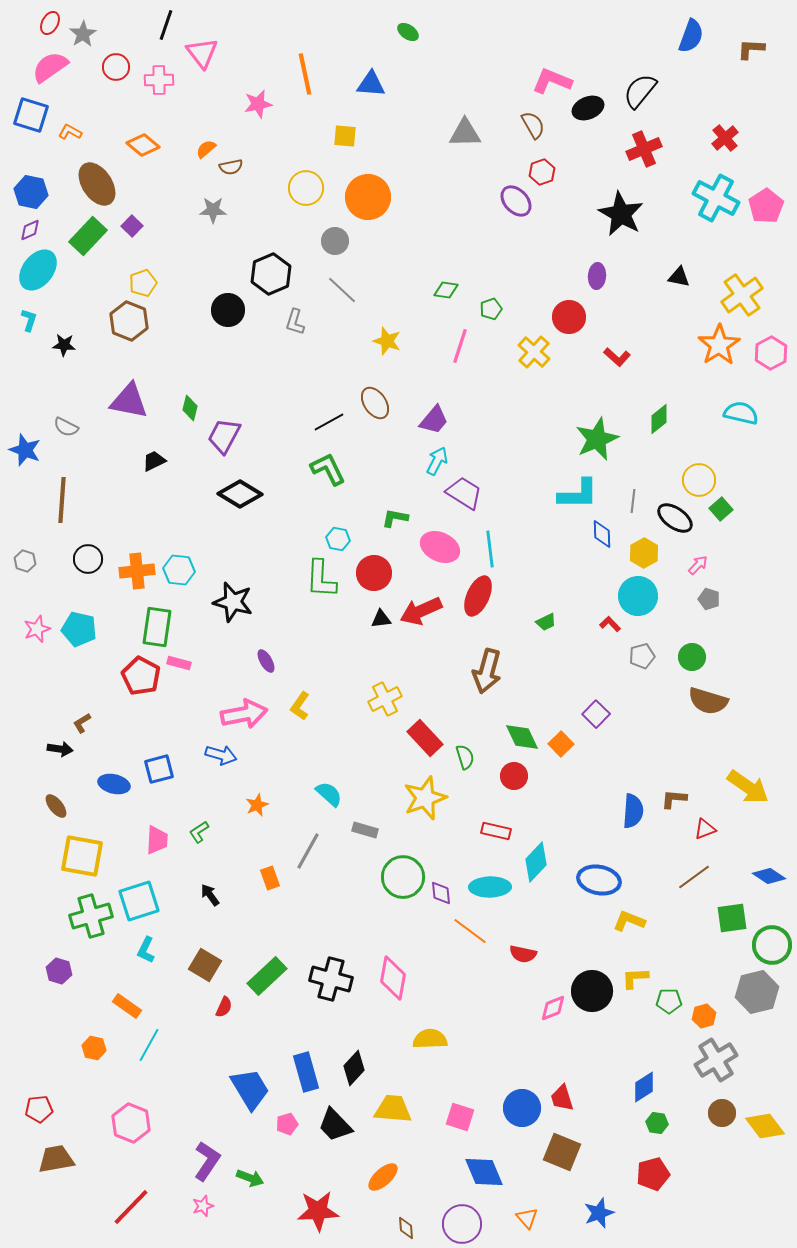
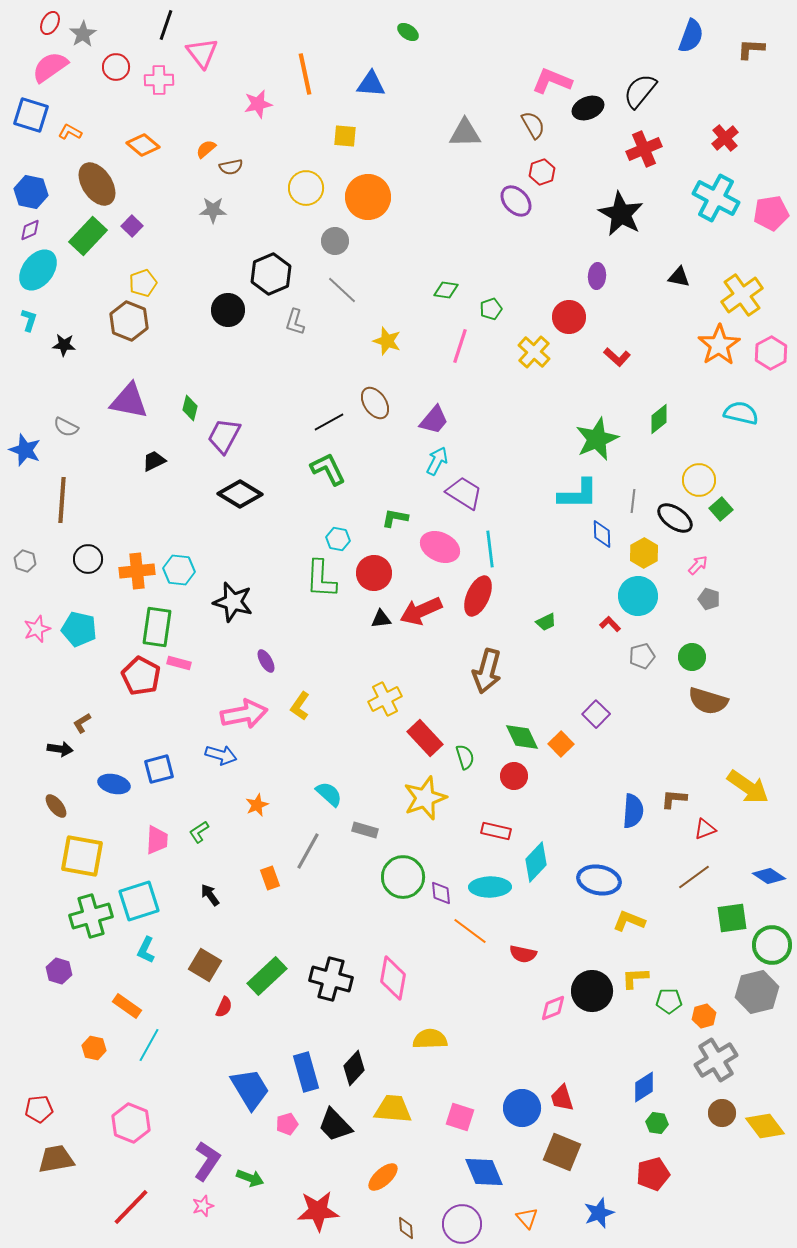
pink pentagon at (766, 206): moved 5 px right, 7 px down; rotated 24 degrees clockwise
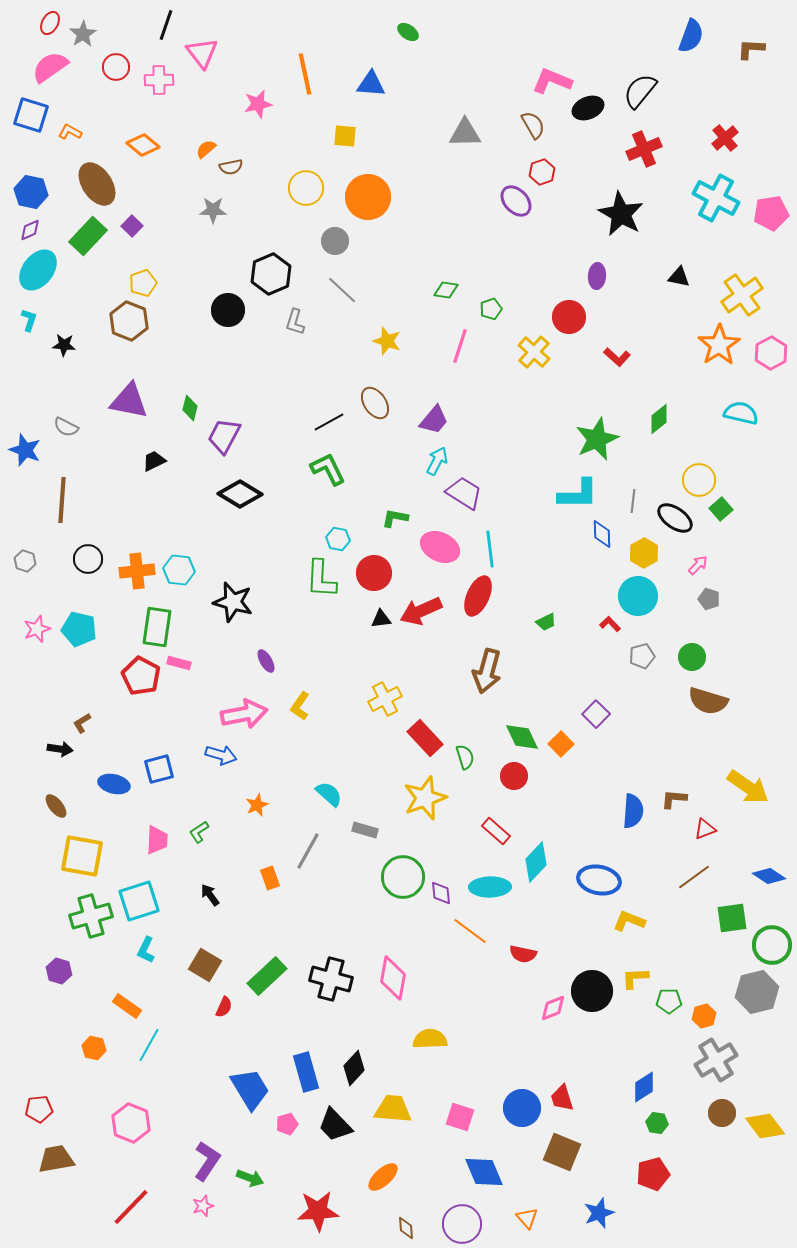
red rectangle at (496, 831): rotated 28 degrees clockwise
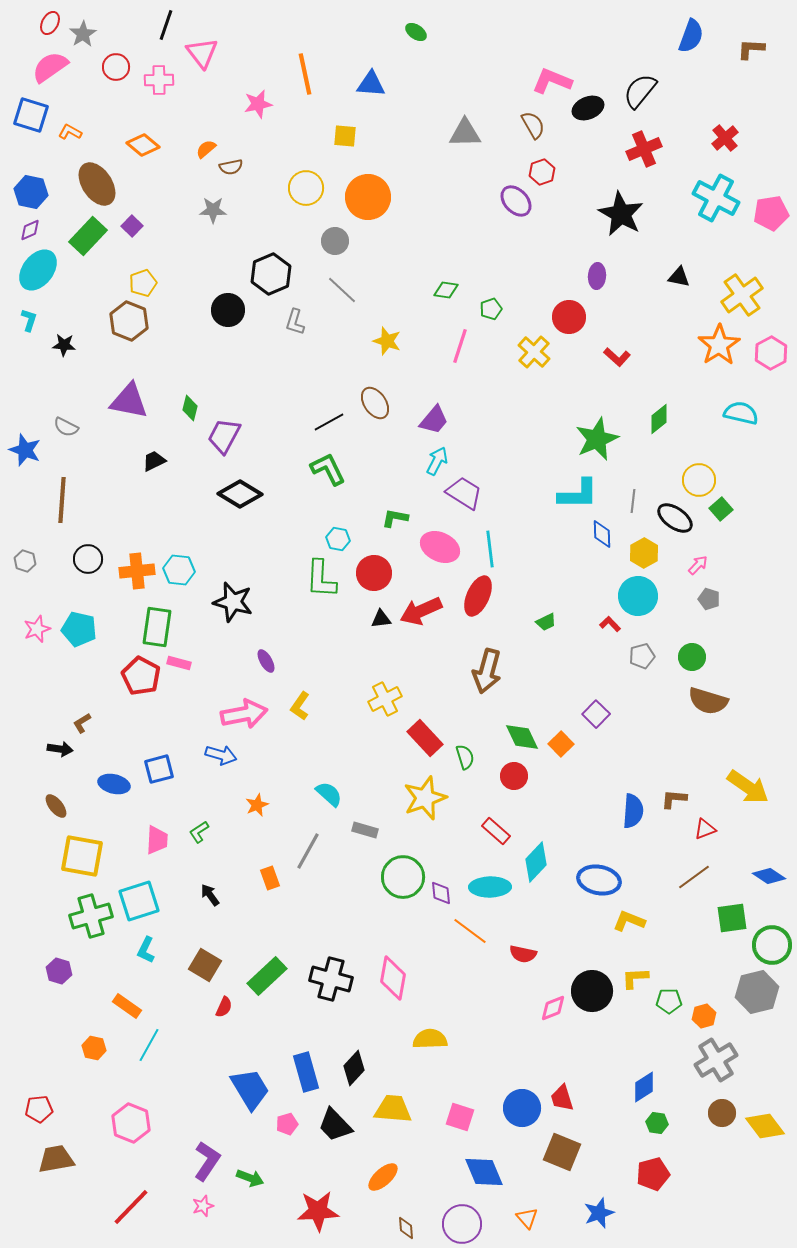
green ellipse at (408, 32): moved 8 px right
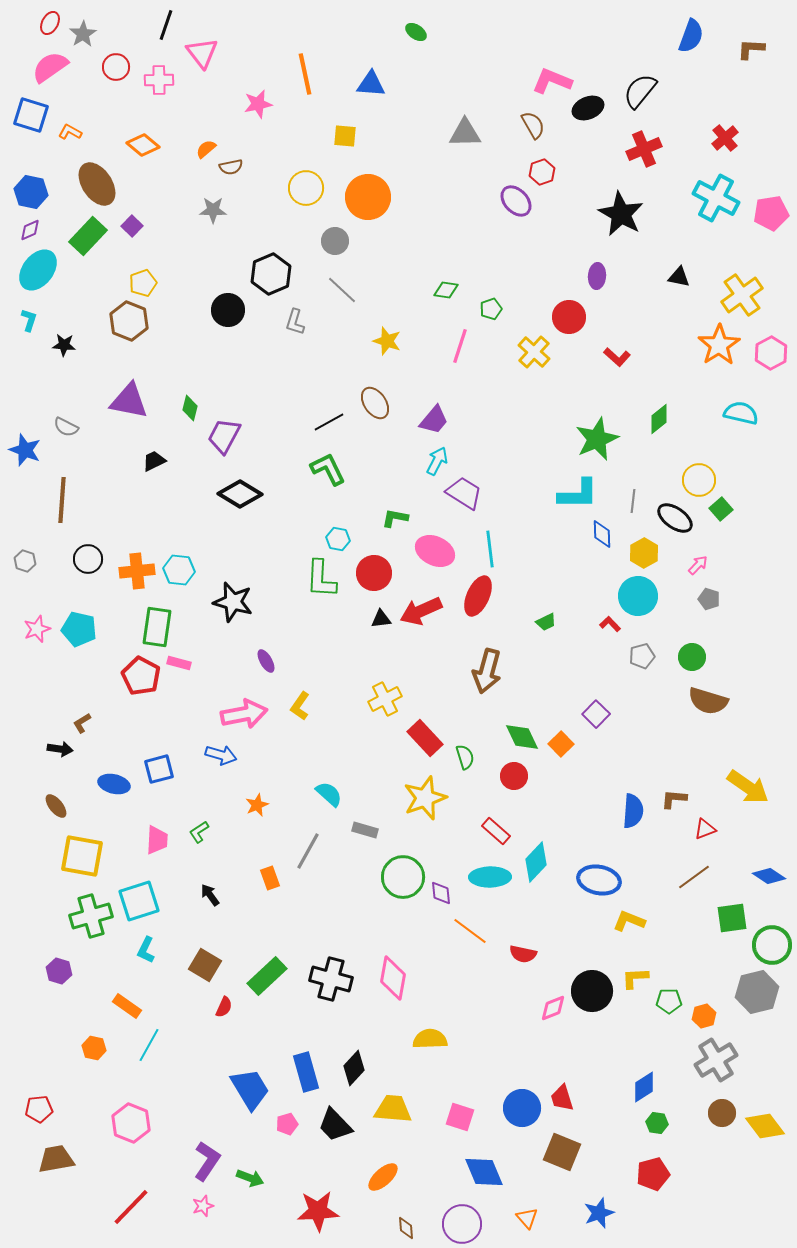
pink ellipse at (440, 547): moved 5 px left, 4 px down
cyan ellipse at (490, 887): moved 10 px up
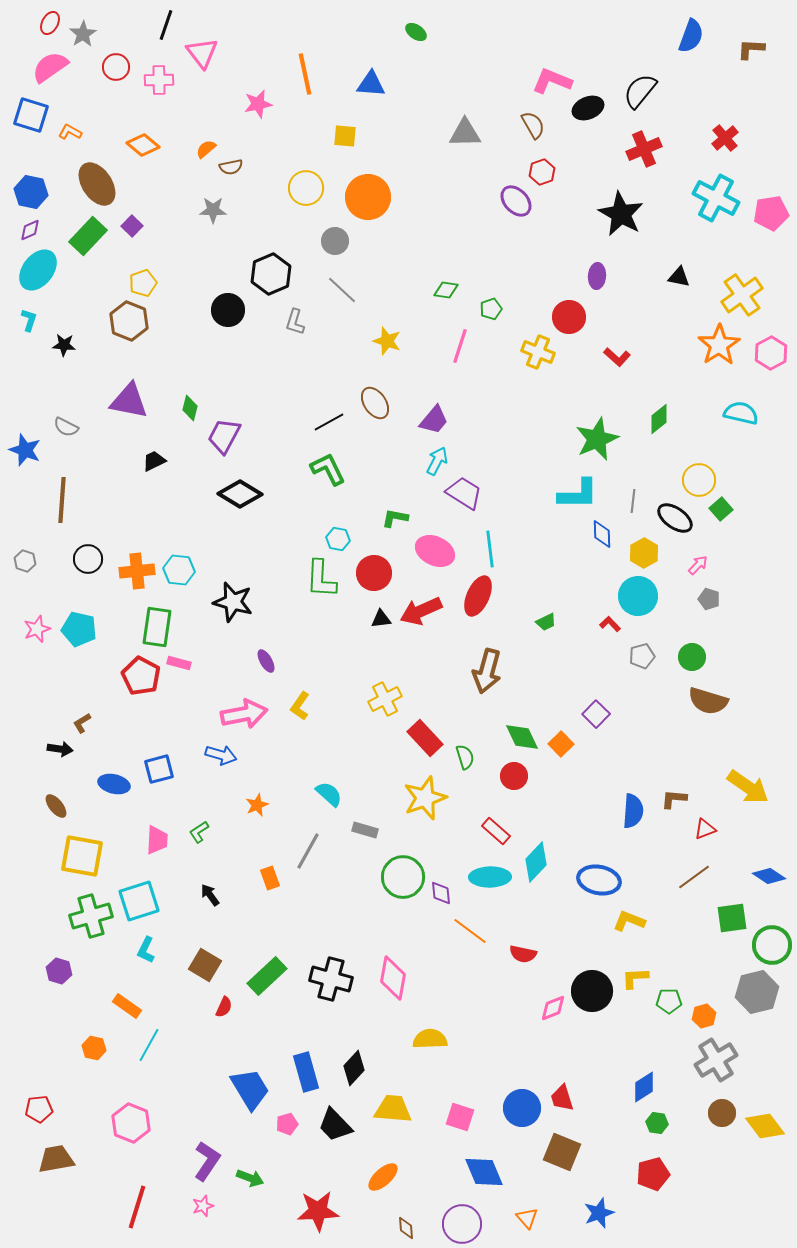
yellow cross at (534, 352): moved 4 px right; rotated 20 degrees counterclockwise
red line at (131, 1207): moved 6 px right; rotated 27 degrees counterclockwise
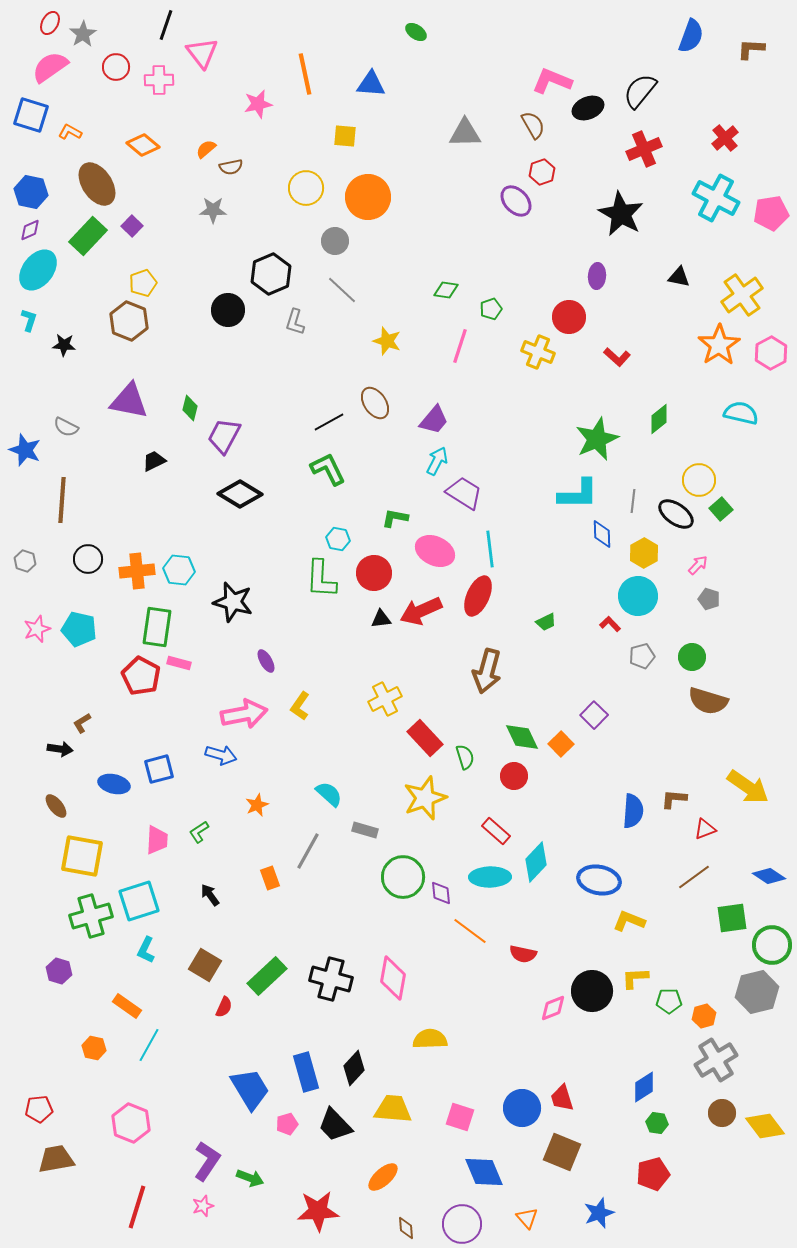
black ellipse at (675, 518): moved 1 px right, 4 px up
purple square at (596, 714): moved 2 px left, 1 px down
